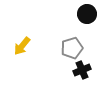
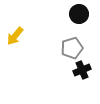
black circle: moved 8 px left
yellow arrow: moved 7 px left, 10 px up
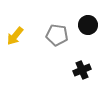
black circle: moved 9 px right, 11 px down
gray pentagon: moved 15 px left, 13 px up; rotated 25 degrees clockwise
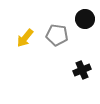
black circle: moved 3 px left, 6 px up
yellow arrow: moved 10 px right, 2 px down
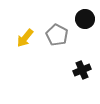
gray pentagon: rotated 20 degrees clockwise
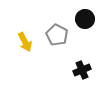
yellow arrow: moved 4 px down; rotated 66 degrees counterclockwise
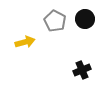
gray pentagon: moved 2 px left, 14 px up
yellow arrow: rotated 78 degrees counterclockwise
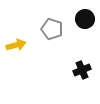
gray pentagon: moved 3 px left, 8 px down; rotated 10 degrees counterclockwise
yellow arrow: moved 9 px left, 3 px down
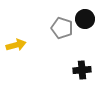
gray pentagon: moved 10 px right, 1 px up
black cross: rotated 18 degrees clockwise
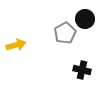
gray pentagon: moved 3 px right, 5 px down; rotated 25 degrees clockwise
black cross: rotated 18 degrees clockwise
